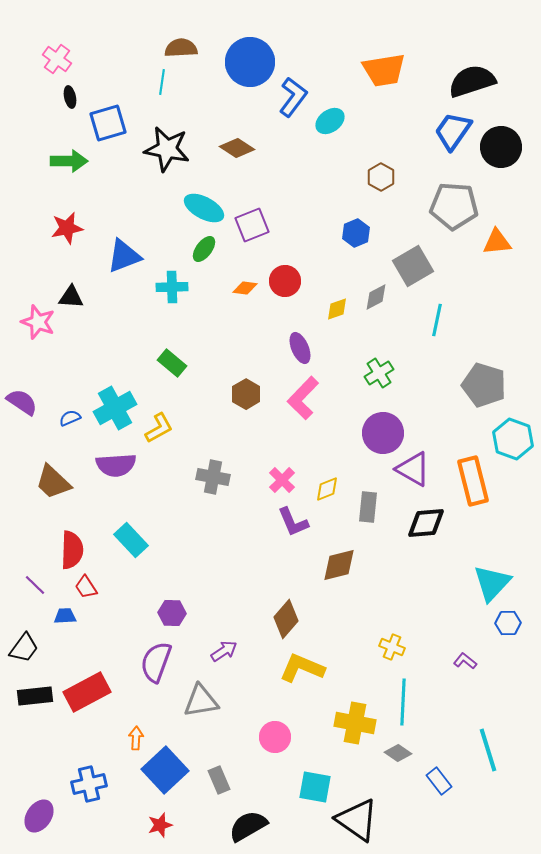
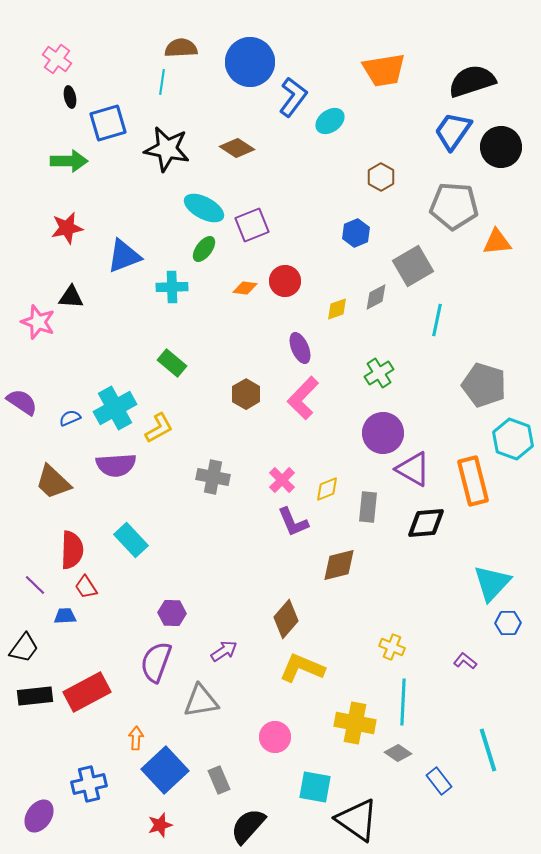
black semicircle at (248, 826): rotated 18 degrees counterclockwise
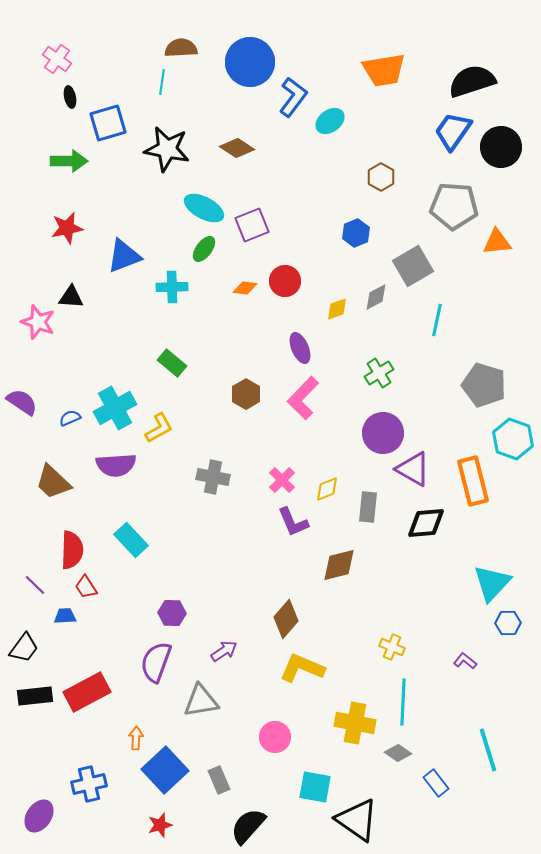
blue rectangle at (439, 781): moved 3 px left, 2 px down
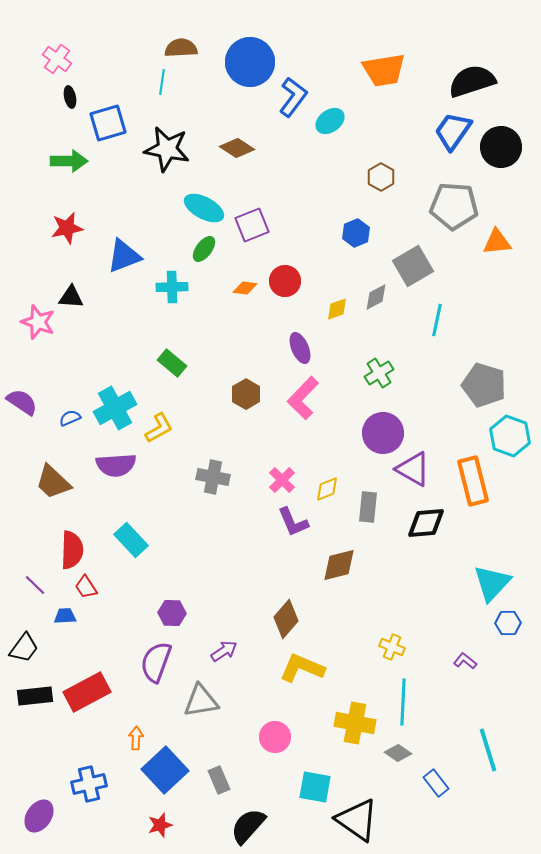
cyan hexagon at (513, 439): moved 3 px left, 3 px up
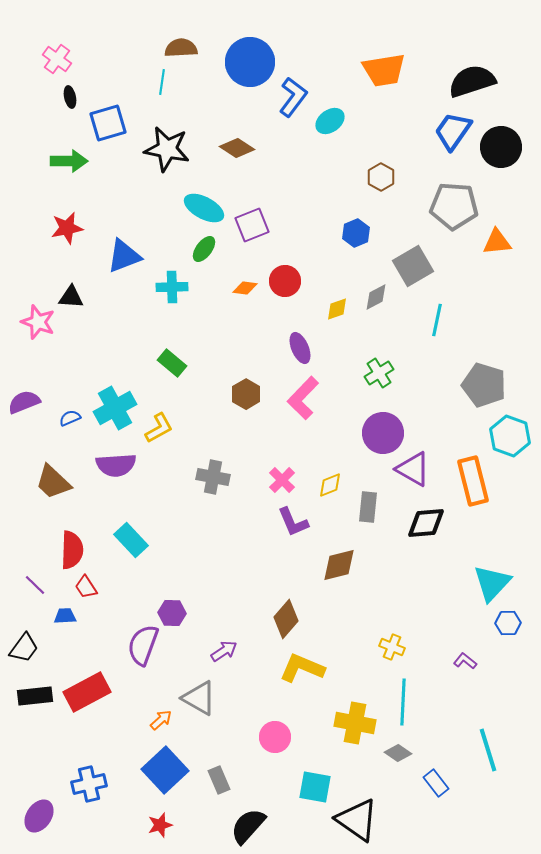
purple semicircle at (22, 402): moved 2 px right; rotated 56 degrees counterclockwise
yellow diamond at (327, 489): moved 3 px right, 4 px up
purple semicircle at (156, 662): moved 13 px left, 17 px up
gray triangle at (201, 701): moved 2 px left, 3 px up; rotated 39 degrees clockwise
orange arrow at (136, 738): moved 25 px right, 18 px up; rotated 45 degrees clockwise
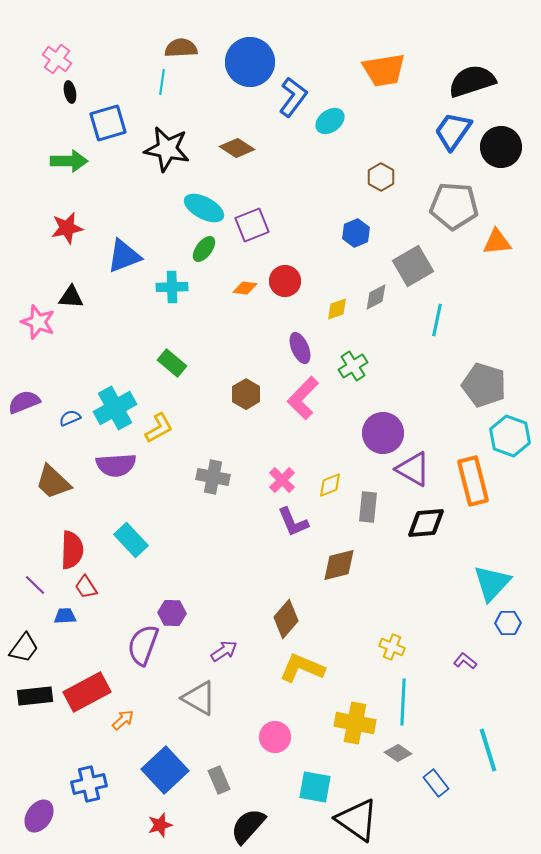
black ellipse at (70, 97): moved 5 px up
green cross at (379, 373): moved 26 px left, 7 px up
orange arrow at (161, 720): moved 38 px left
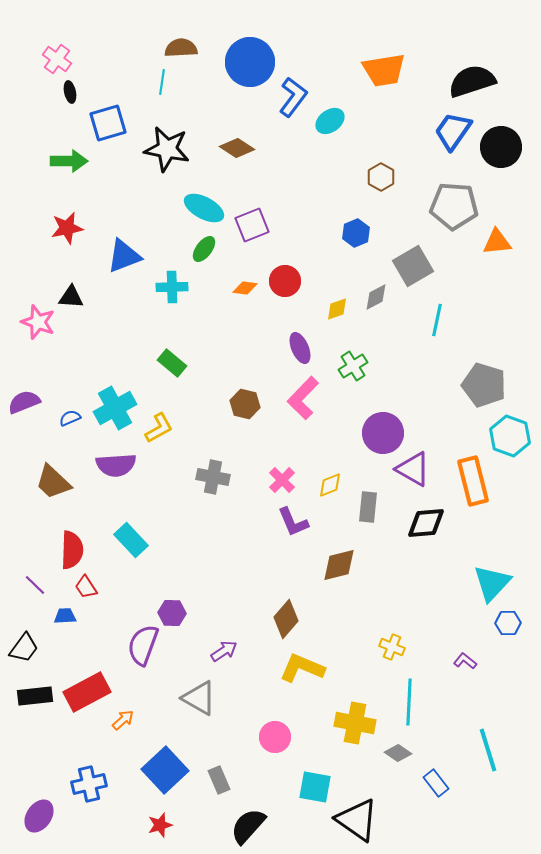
brown hexagon at (246, 394): moved 1 px left, 10 px down; rotated 16 degrees counterclockwise
cyan line at (403, 702): moved 6 px right
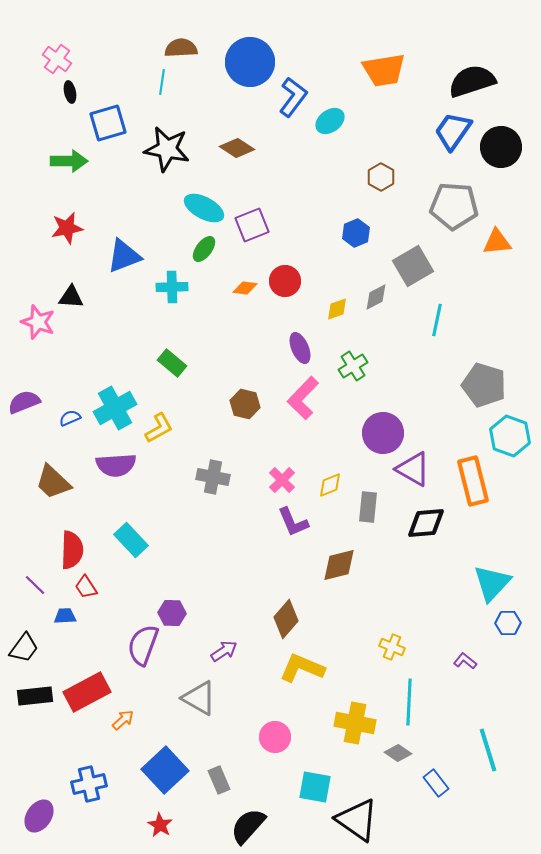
red star at (160, 825): rotated 25 degrees counterclockwise
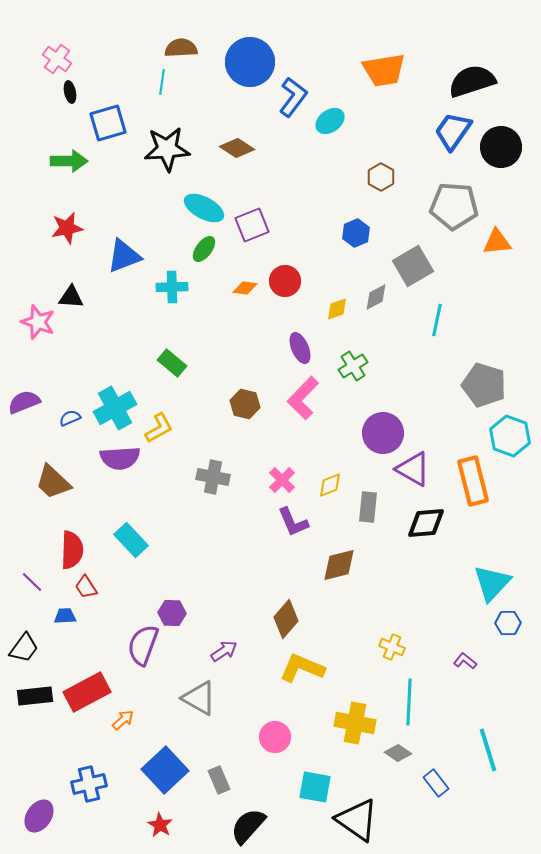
black star at (167, 149): rotated 15 degrees counterclockwise
purple semicircle at (116, 465): moved 4 px right, 7 px up
purple line at (35, 585): moved 3 px left, 3 px up
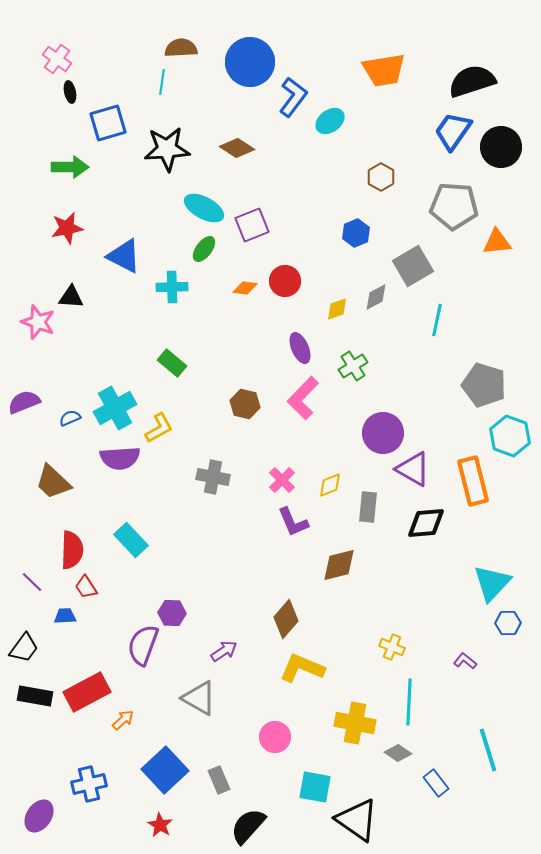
green arrow at (69, 161): moved 1 px right, 6 px down
blue triangle at (124, 256): rotated 48 degrees clockwise
black rectangle at (35, 696): rotated 16 degrees clockwise
